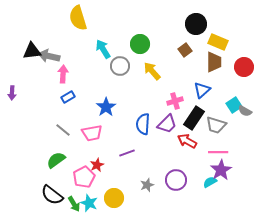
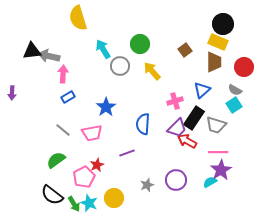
black circle: moved 27 px right
gray semicircle: moved 10 px left, 21 px up
purple trapezoid: moved 10 px right, 4 px down
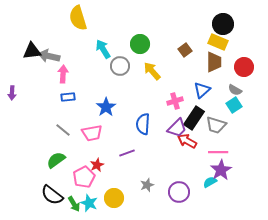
blue rectangle: rotated 24 degrees clockwise
purple circle: moved 3 px right, 12 px down
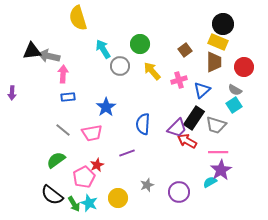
pink cross: moved 4 px right, 21 px up
yellow circle: moved 4 px right
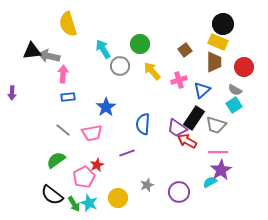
yellow semicircle: moved 10 px left, 6 px down
purple trapezoid: rotated 80 degrees clockwise
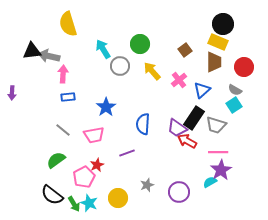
pink cross: rotated 21 degrees counterclockwise
pink trapezoid: moved 2 px right, 2 px down
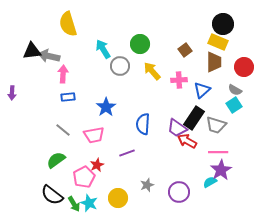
pink cross: rotated 35 degrees clockwise
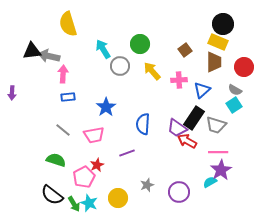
green semicircle: rotated 54 degrees clockwise
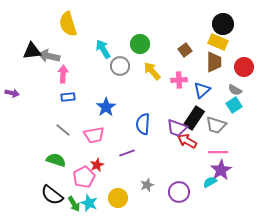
purple arrow: rotated 80 degrees counterclockwise
purple trapezoid: rotated 15 degrees counterclockwise
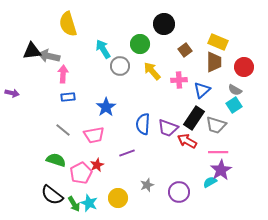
black circle: moved 59 px left
purple trapezoid: moved 9 px left
pink pentagon: moved 3 px left, 4 px up
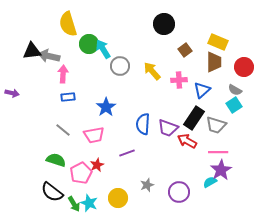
green circle: moved 51 px left
black semicircle: moved 3 px up
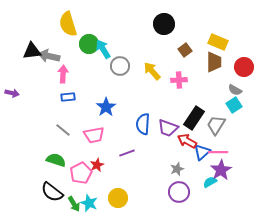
blue triangle: moved 62 px down
gray trapezoid: rotated 105 degrees clockwise
gray star: moved 30 px right, 16 px up
